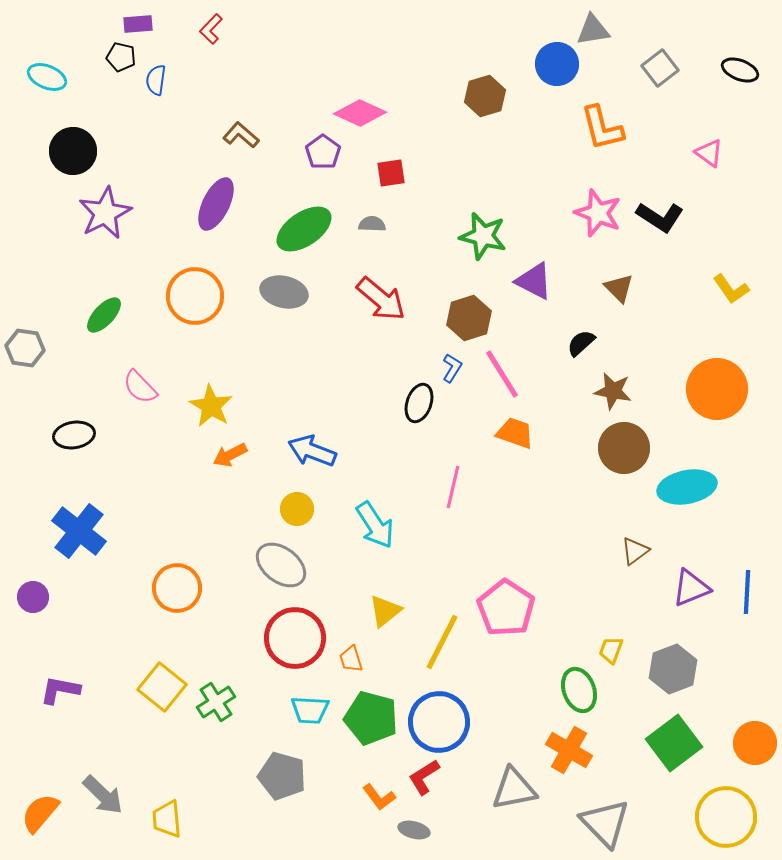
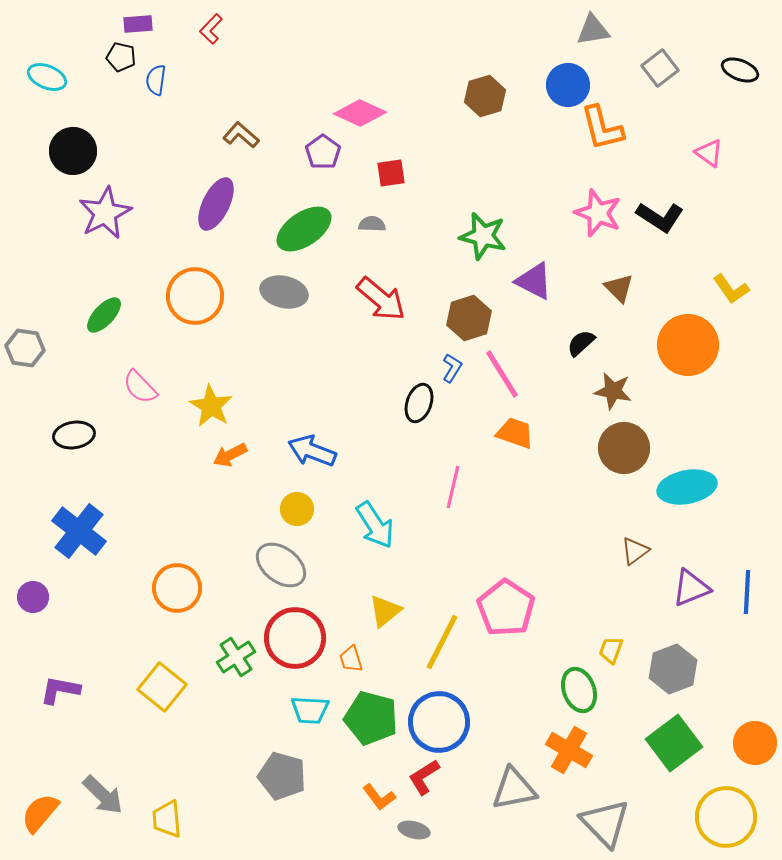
blue circle at (557, 64): moved 11 px right, 21 px down
orange circle at (717, 389): moved 29 px left, 44 px up
green cross at (216, 702): moved 20 px right, 45 px up
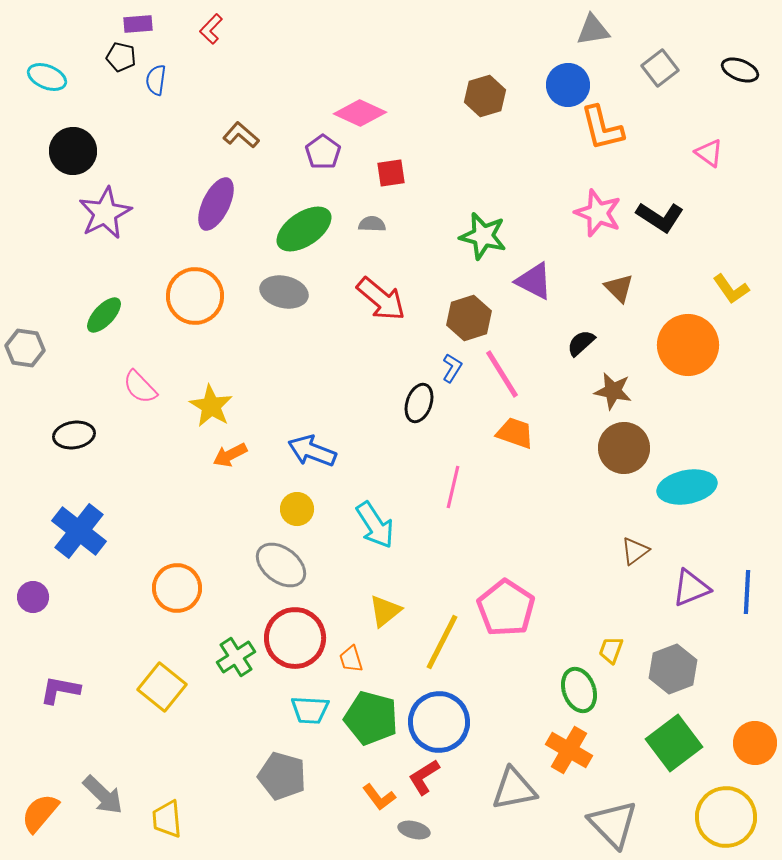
gray triangle at (605, 823): moved 8 px right, 1 px down
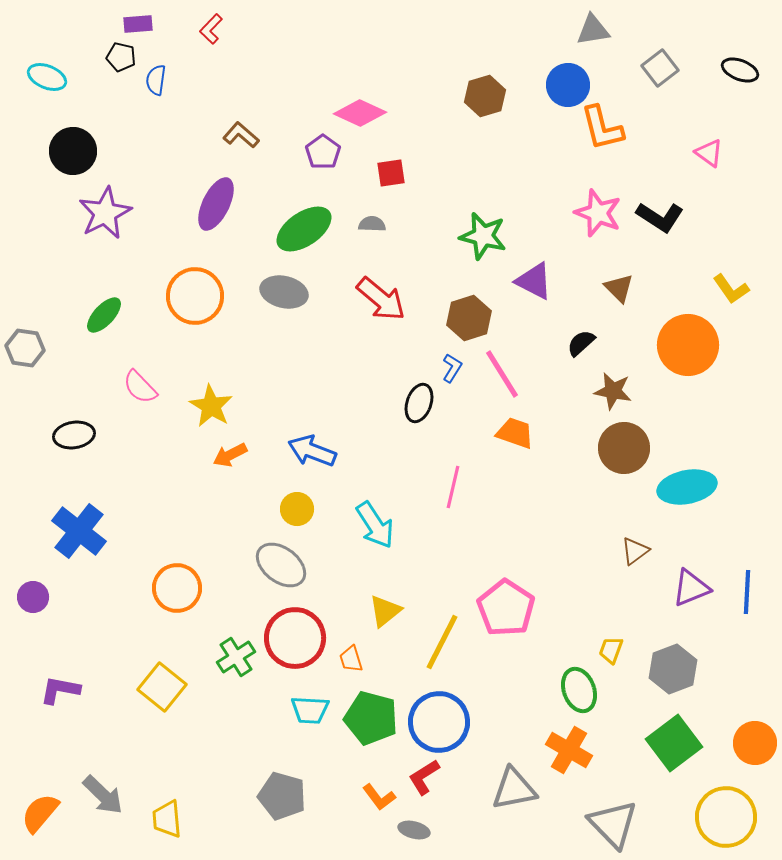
gray pentagon at (282, 776): moved 20 px down
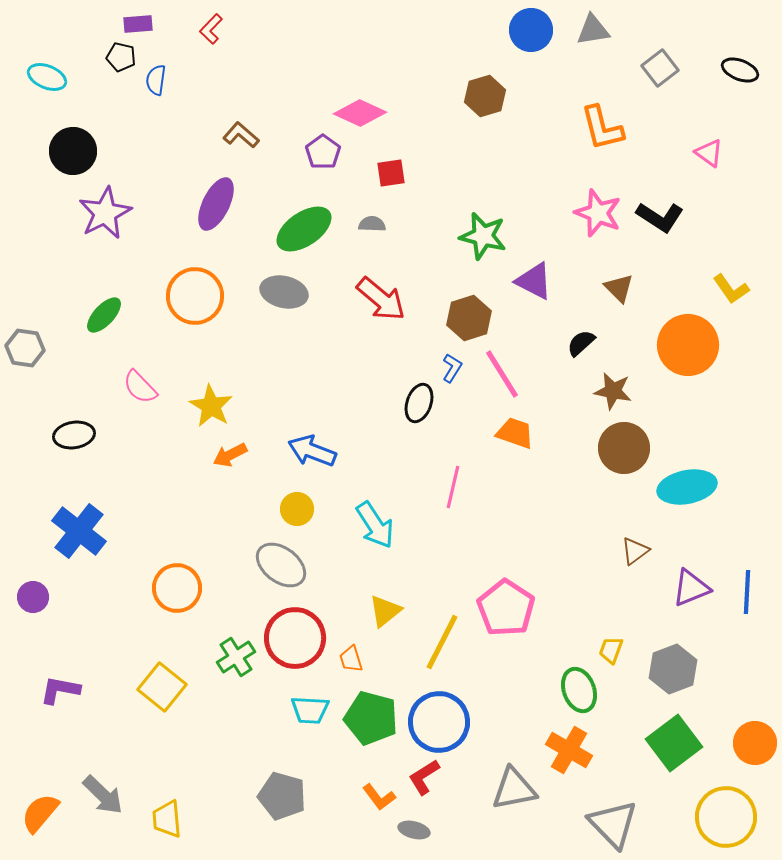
blue circle at (568, 85): moved 37 px left, 55 px up
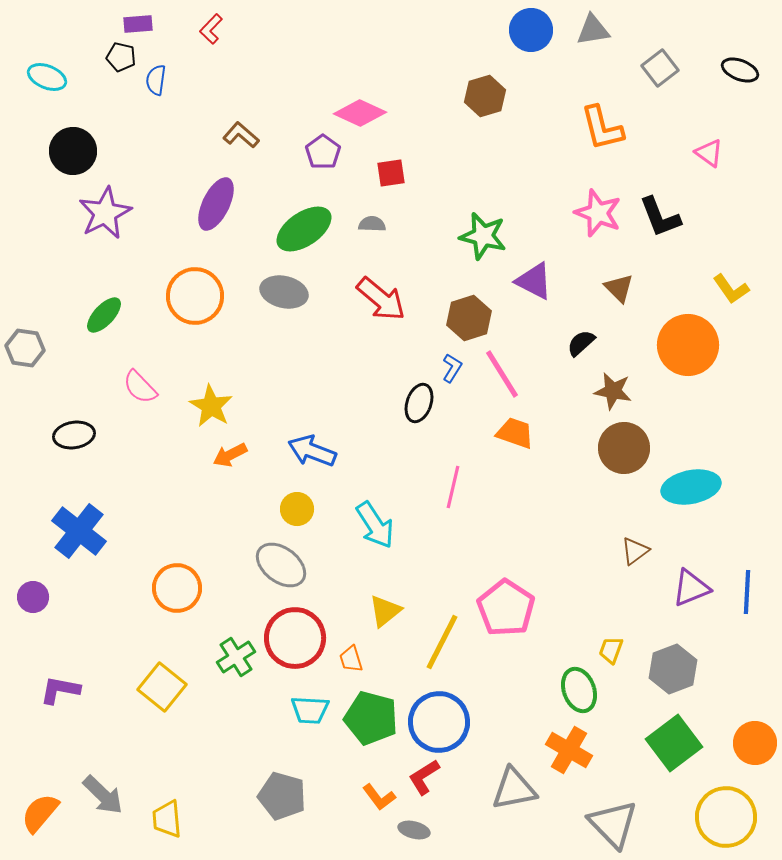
black L-shape at (660, 217): rotated 36 degrees clockwise
cyan ellipse at (687, 487): moved 4 px right
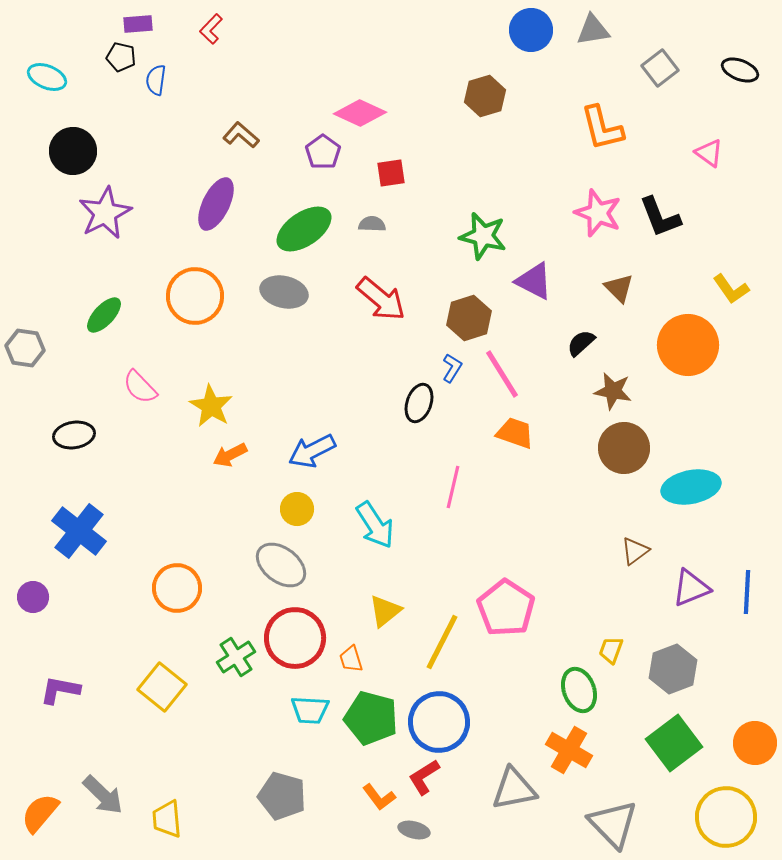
blue arrow at (312, 451): rotated 48 degrees counterclockwise
